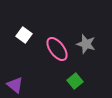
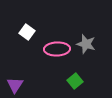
white square: moved 3 px right, 3 px up
pink ellipse: rotated 55 degrees counterclockwise
purple triangle: rotated 24 degrees clockwise
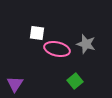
white square: moved 10 px right, 1 px down; rotated 28 degrees counterclockwise
pink ellipse: rotated 15 degrees clockwise
purple triangle: moved 1 px up
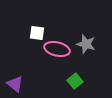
purple triangle: rotated 24 degrees counterclockwise
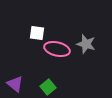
green square: moved 27 px left, 6 px down
